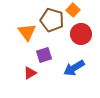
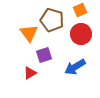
orange square: moved 7 px right; rotated 24 degrees clockwise
orange triangle: moved 2 px right, 1 px down
blue arrow: moved 1 px right, 1 px up
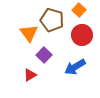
orange square: moved 1 px left; rotated 24 degrees counterclockwise
red circle: moved 1 px right, 1 px down
purple square: rotated 28 degrees counterclockwise
red triangle: moved 2 px down
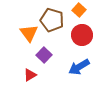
blue arrow: moved 4 px right
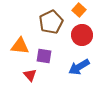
brown pentagon: moved 1 px left, 2 px down; rotated 30 degrees clockwise
orange triangle: moved 9 px left, 13 px down; rotated 48 degrees counterclockwise
purple square: moved 1 px down; rotated 35 degrees counterclockwise
red triangle: rotated 40 degrees counterclockwise
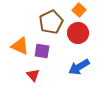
red circle: moved 4 px left, 2 px up
orange triangle: rotated 18 degrees clockwise
purple square: moved 2 px left, 5 px up
red triangle: moved 3 px right
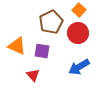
orange triangle: moved 3 px left
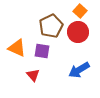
orange square: moved 1 px right, 1 px down
brown pentagon: moved 4 px down
red circle: moved 1 px up
orange triangle: moved 2 px down
blue arrow: moved 3 px down
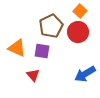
blue arrow: moved 6 px right, 4 px down
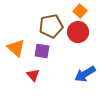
brown pentagon: rotated 15 degrees clockwise
orange triangle: moved 1 px left; rotated 18 degrees clockwise
